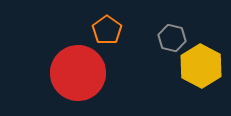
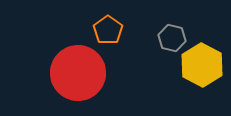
orange pentagon: moved 1 px right
yellow hexagon: moved 1 px right, 1 px up
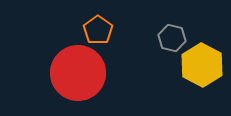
orange pentagon: moved 10 px left
